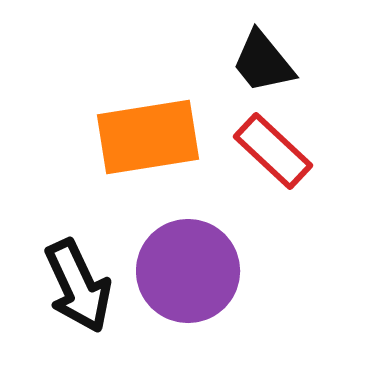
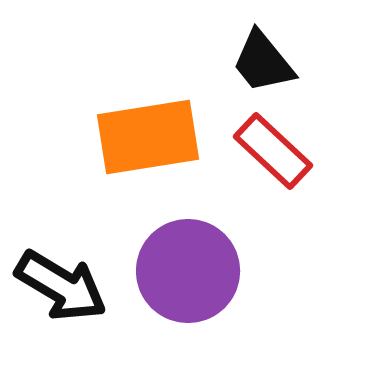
black arrow: moved 17 px left; rotated 34 degrees counterclockwise
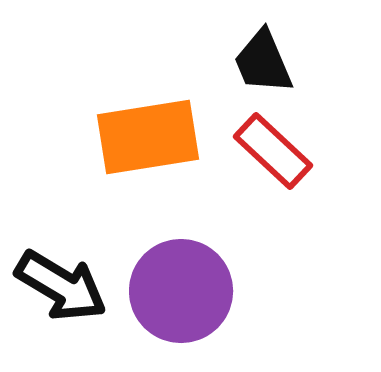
black trapezoid: rotated 16 degrees clockwise
purple circle: moved 7 px left, 20 px down
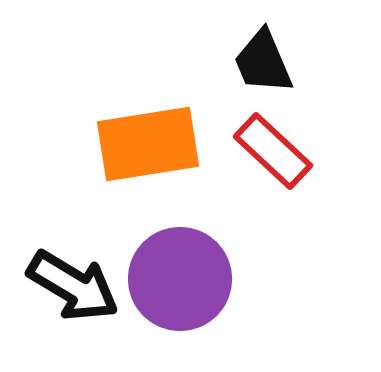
orange rectangle: moved 7 px down
black arrow: moved 12 px right
purple circle: moved 1 px left, 12 px up
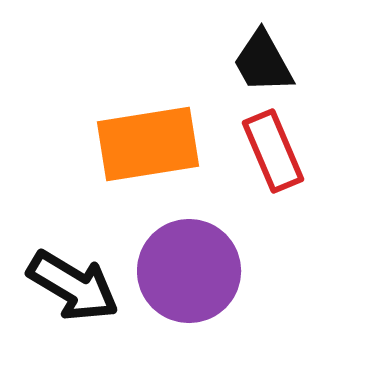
black trapezoid: rotated 6 degrees counterclockwise
red rectangle: rotated 24 degrees clockwise
purple circle: moved 9 px right, 8 px up
